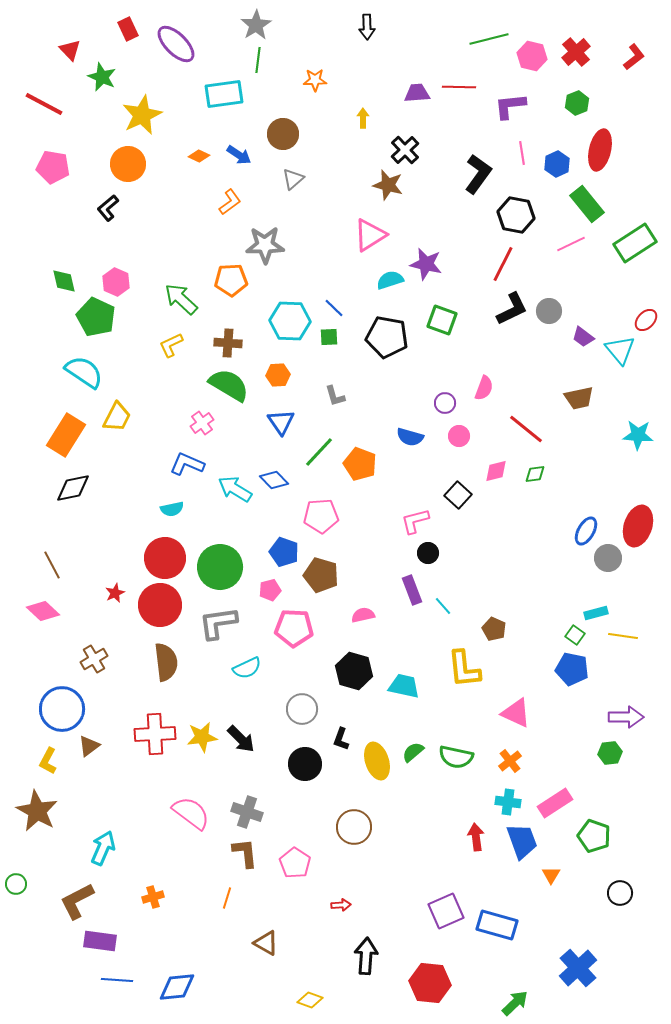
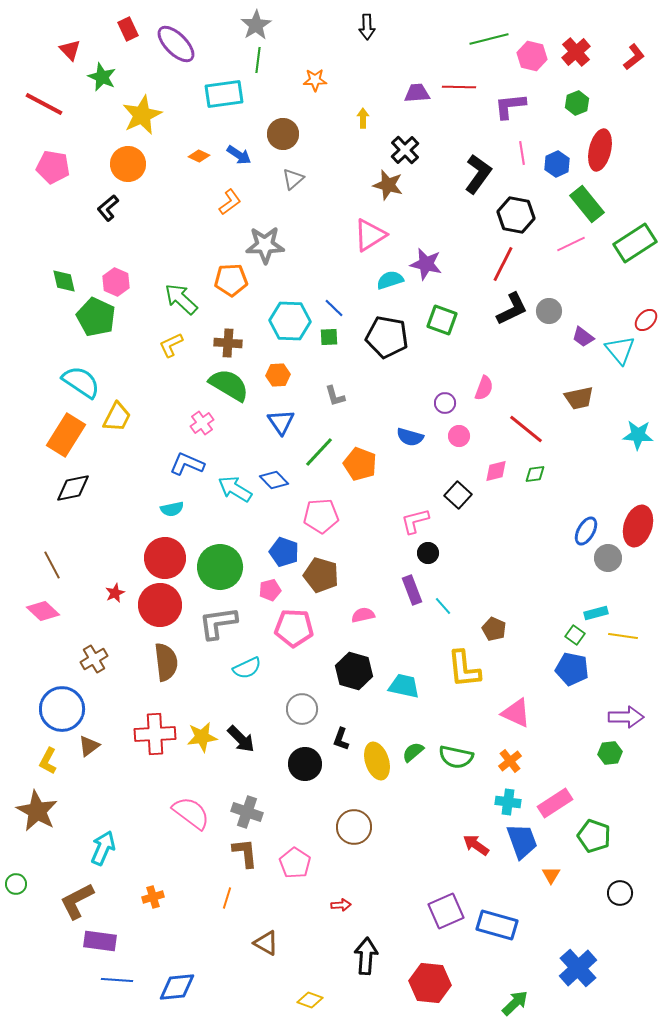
cyan semicircle at (84, 372): moved 3 px left, 10 px down
red arrow at (476, 837): moved 8 px down; rotated 48 degrees counterclockwise
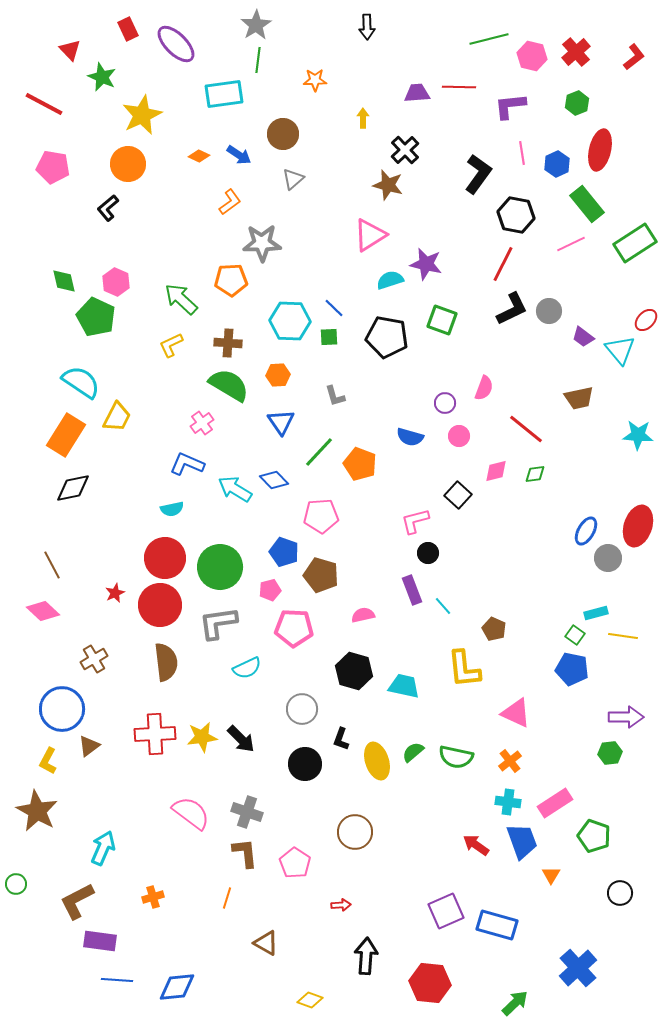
gray star at (265, 245): moved 3 px left, 2 px up
brown circle at (354, 827): moved 1 px right, 5 px down
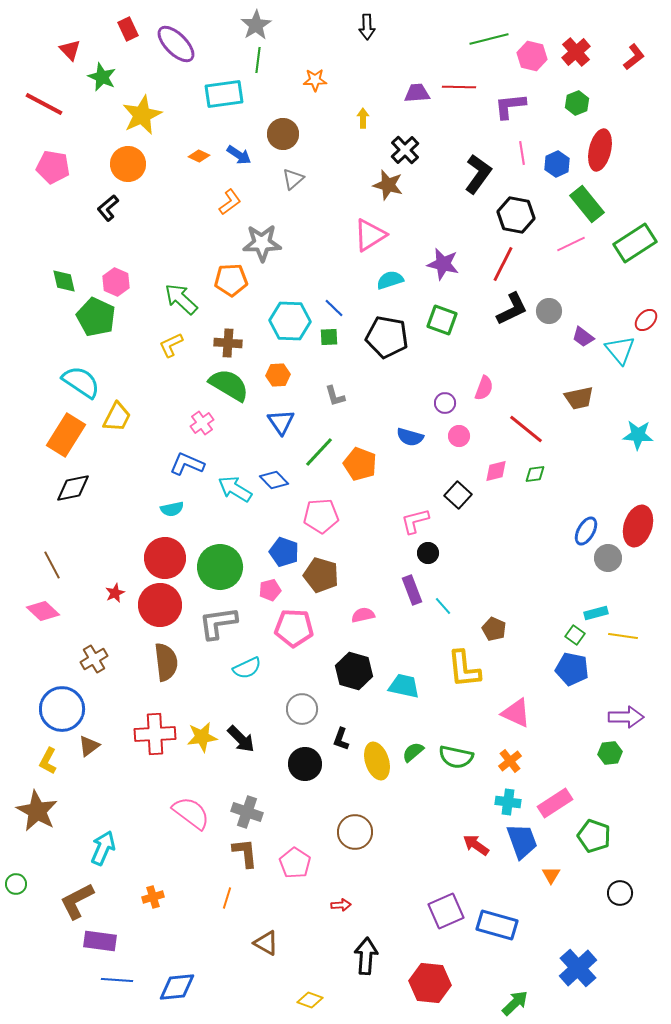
purple star at (426, 264): moved 17 px right
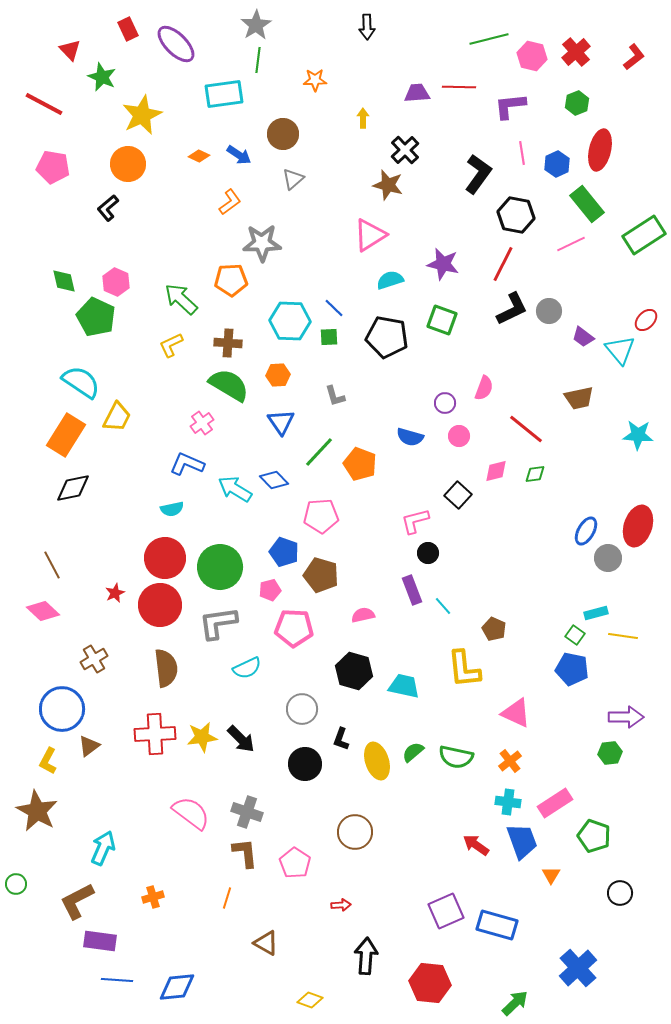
green rectangle at (635, 243): moved 9 px right, 8 px up
brown semicircle at (166, 662): moved 6 px down
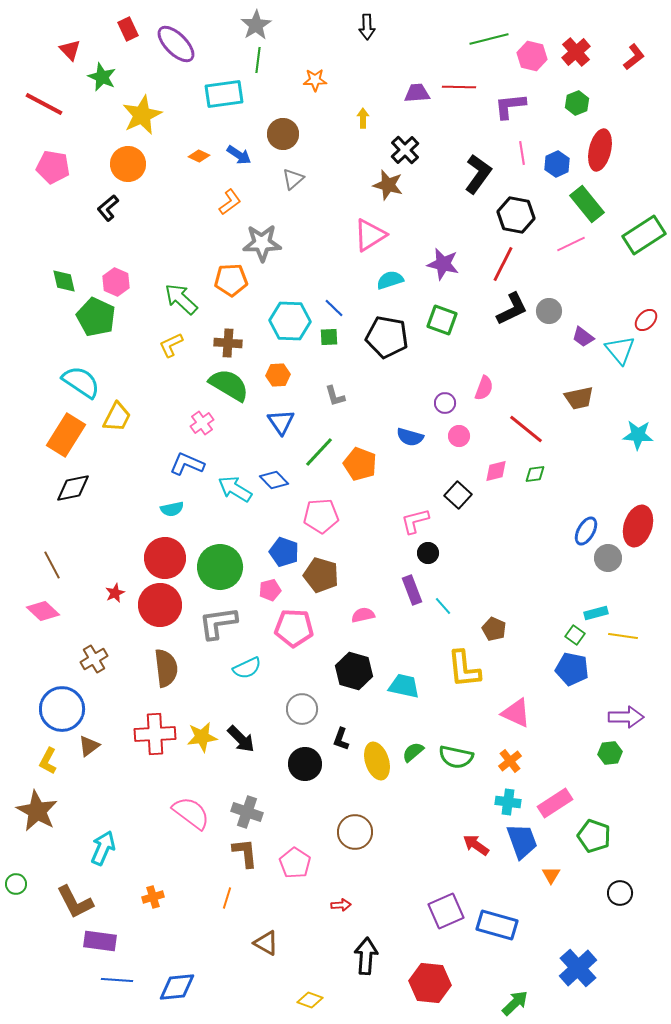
brown L-shape at (77, 901): moved 2 px left, 1 px down; rotated 90 degrees counterclockwise
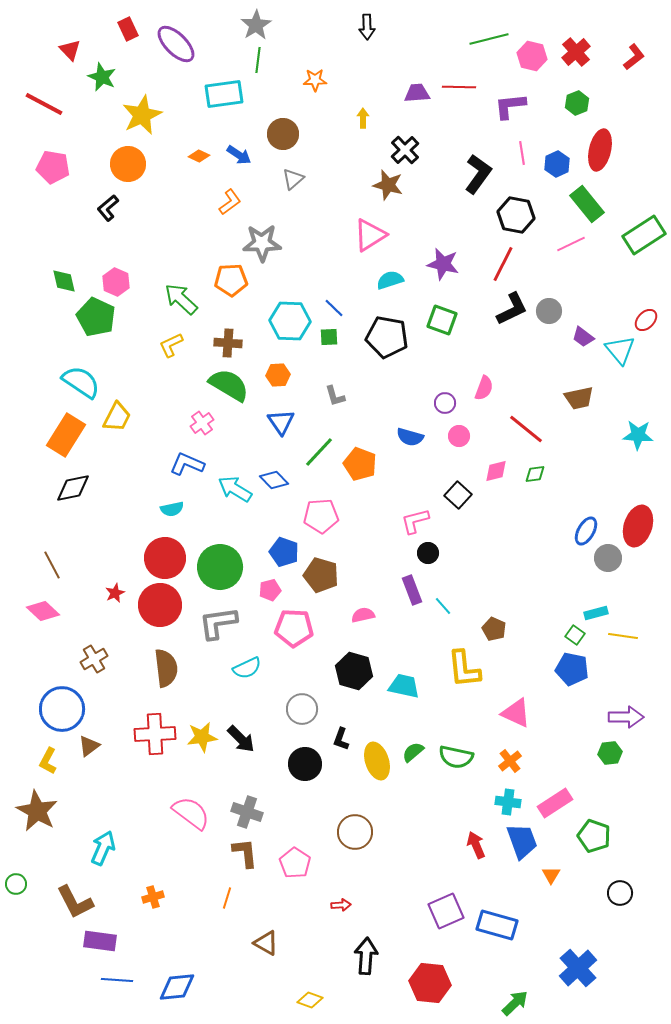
red arrow at (476, 845): rotated 32 degrees clockwise
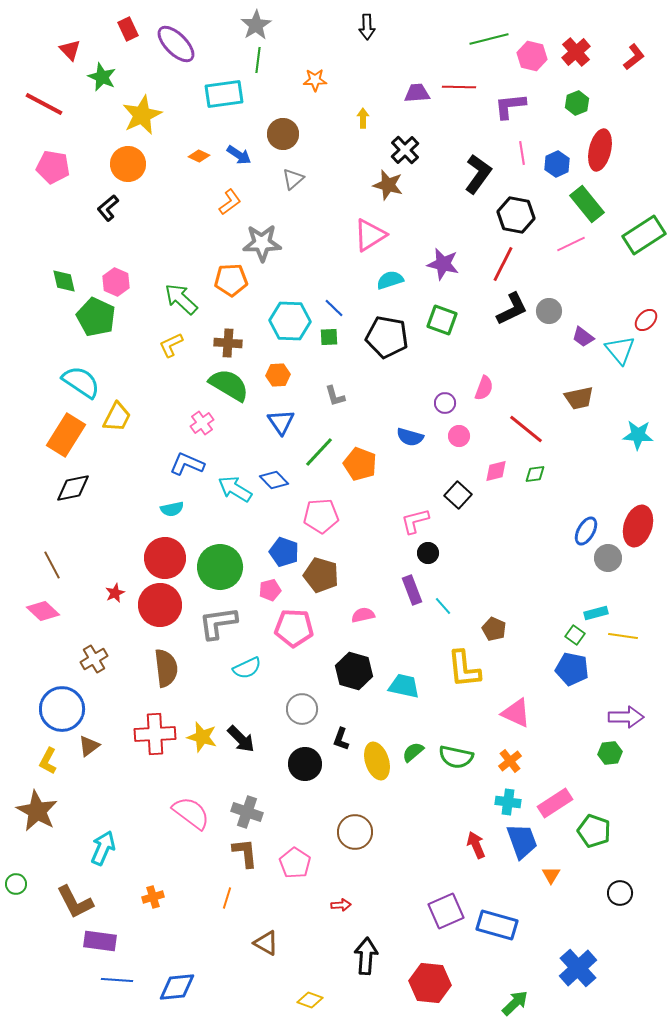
yellow star at (202, 737): rotated 24 degrees clockwise
green pentagon at (594, 836): moved 5 px up
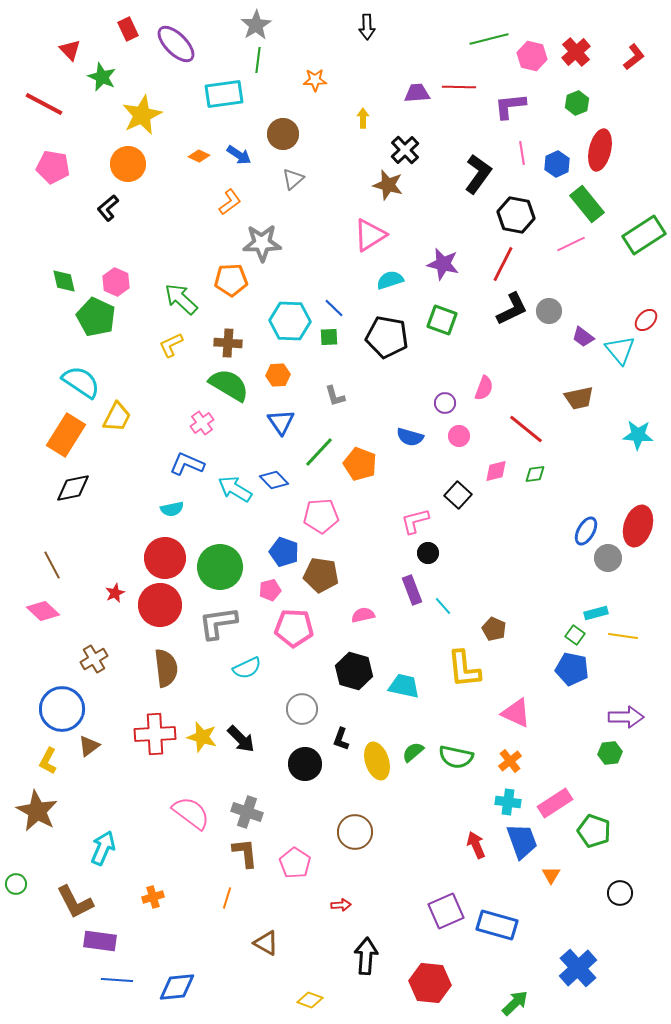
brown pentagon at (321, 575): rotated 8 degrees counterclockwise
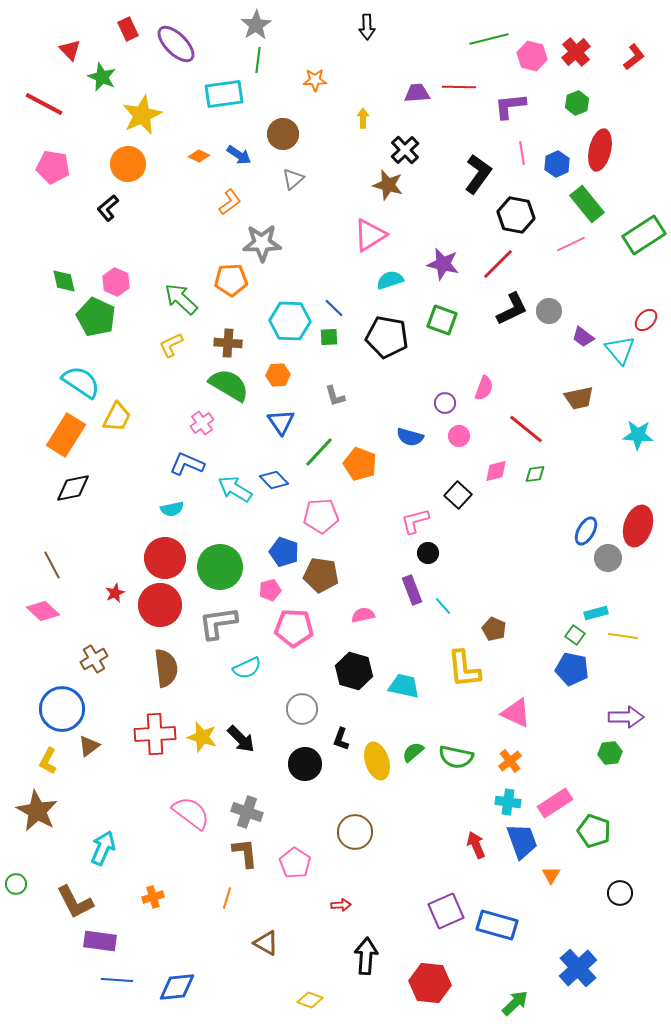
red line at (503, 264): moved 5 px left; rotated 18 degrees clockwise
